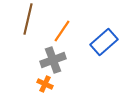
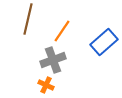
orange cross: moved 1 px right, 1 px down
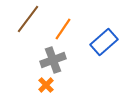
brown line: rotated 24 degrees clockwise
orange line: moved 1 px right, 2 px up
orange cross: rotated 21 degrees clockwise
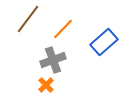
orange line: rotated 10 degrees clockwise
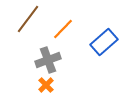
gray cross: moved 5 px left
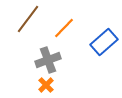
orange line: moved 1 px right, 1 px up
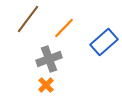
gray cross: moved 1 px right, 1 px up
